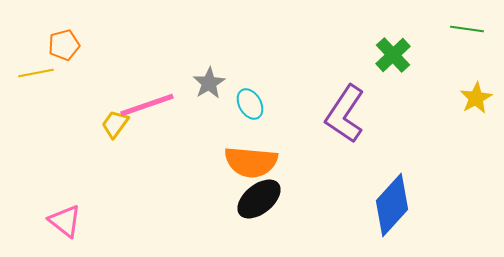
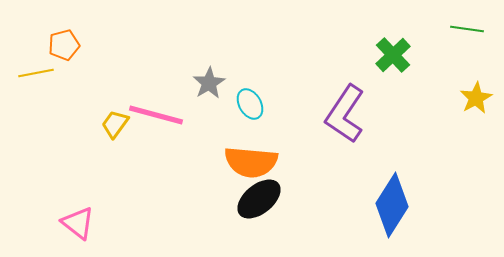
pink line: moved 9 px right, 10 px down; rotated 34 degrees clockwise
blue diamond: rotated 10 degrees counterclockwise
pink triangle: moved 13 px right, 2 px down
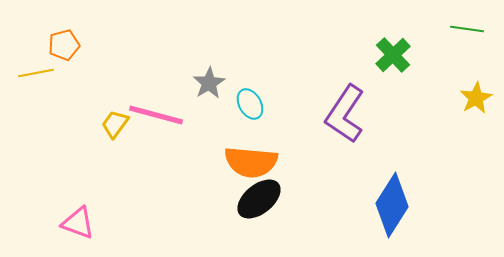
pink triangle: rotated 18 degrees counterclockwise
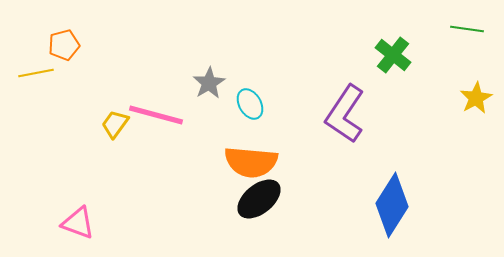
green cross: rotated 9 degrees counterclockwise
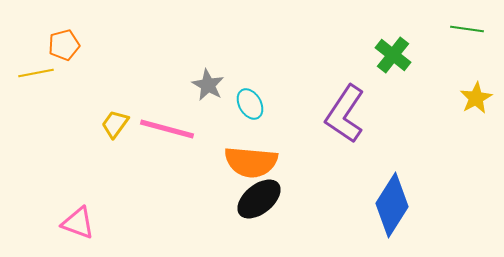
gray star: moved 1 px left, 2 px down; rotated 12 degrees counterclockwise
pink line: moved 11 px right, 14 px down
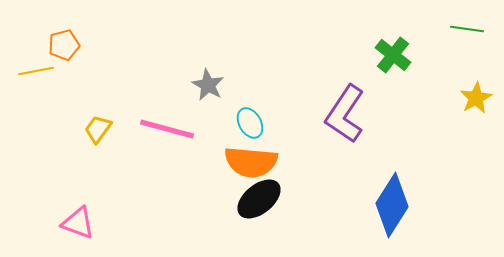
yellow line: moved 2 px up
cyan ellipse: moved 19 px down
yellow trapezoid: moved 17 px left, 5 px down
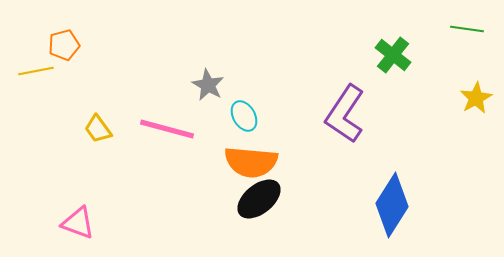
cyan ellipse: moved 6 px left, 7 px up
yellow trapezoid: rotated 72 degrees counterclockwise
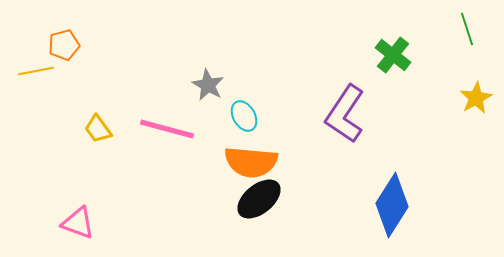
green line: rotated 64 degrees clockwise
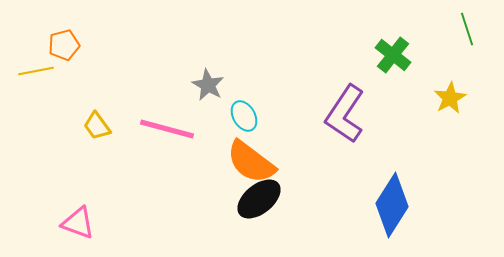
yellow star: moved 26 px left
yellow trapezoid: moved 1 px left, 3 px up
orange semicircle: rotated 32 degrees clockwise
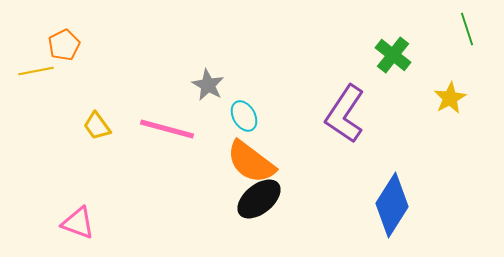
orange pentagon: rotated 12 degrees counterclockwise
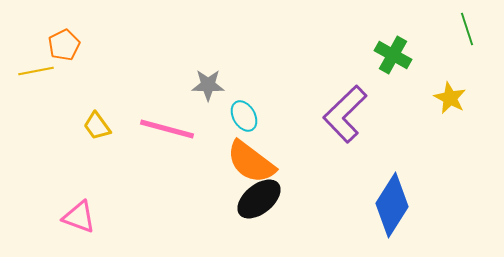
green cross: rotated 9 degrees counterclockwise
gray star: rotated 28 degrees counterclockwise
yellow star: rotated 16 degrees counterclockwise
purple L-shape: rotated 12 degrees clockwise
pink triangle: moved 1 px right, 6 px up
